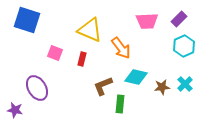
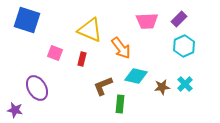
cyan diamond: moved 1 px up
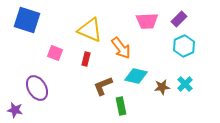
red rectangle: moved 4 px right
green rectangle: moved 1 px right, 2 px down; rotated 18 degrees counterclockwise
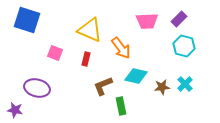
cyan hexagon: rotated 20 degrees counterclockwise
purple ellipse: rotated 45 degrees counterclockwise
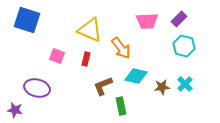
pink square: moved 2 px right, 3 px down
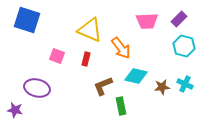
cyan cross: rotated 21 degrees counterclockwise
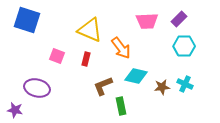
cyan hexagon: rotated 15 degrees counterclockwise
